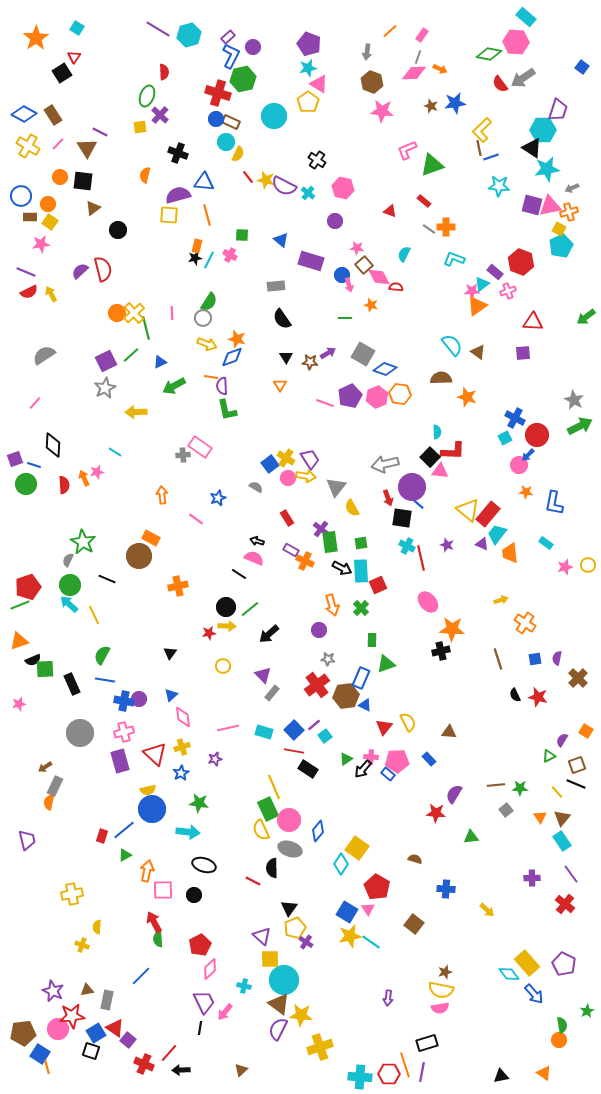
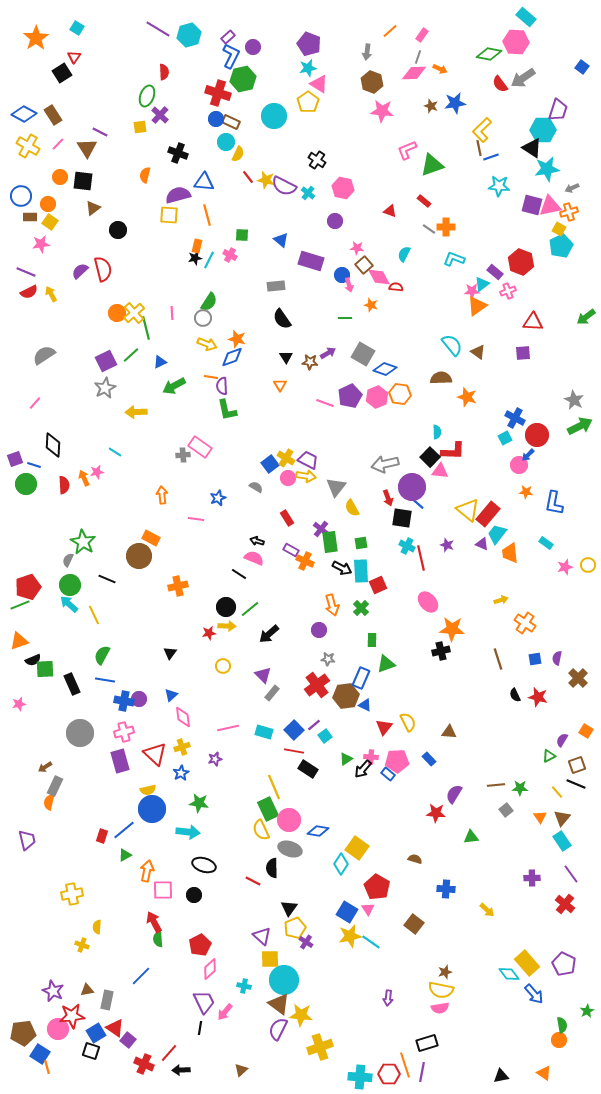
purple trapezoid at (310, 459): moved 2 px left, 1 px down; rotated 30 degrees counterclockwise
pink line at (196, 519): rotated 28 degrees counterclockwise
blue diamond at (318, 831): rotated 60 degrees clockwise
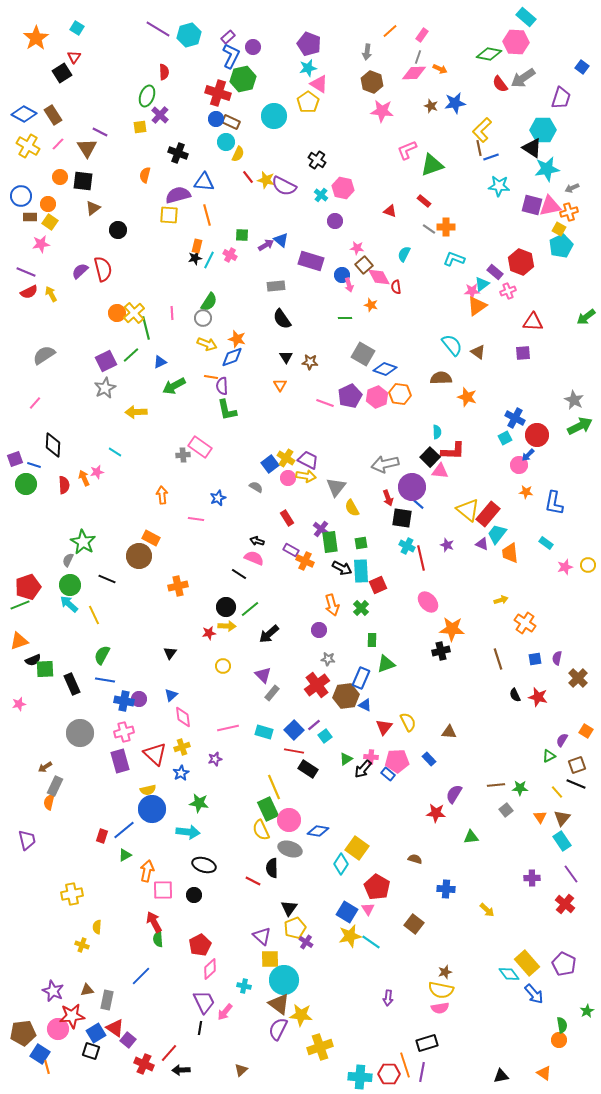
purple trapezoid at (558, 110): moved 3 px right, 12 px up
cyan cross at (308, 193): moved 13 px right, 2 px down
red semicircle at (396, 287): rotated 104 degrees counterclockwise
purple arrow at (328, 353): moved 62 px left, 108 px up
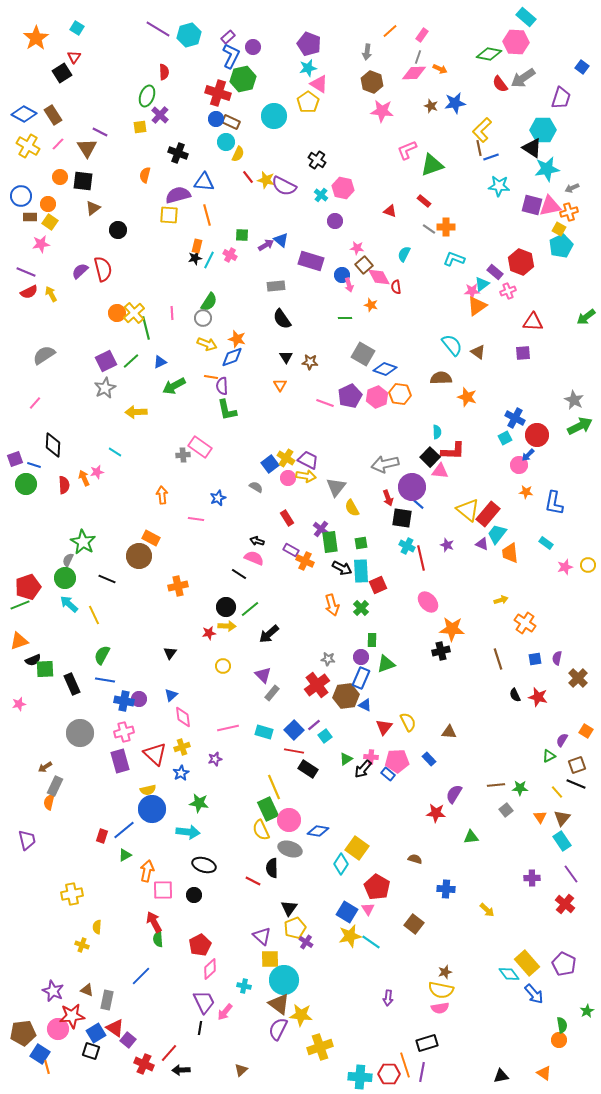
green line at (131, 355): moved 6 px down
green circle at (70, 585): moved 5 px left, 7 px up
purple circle at (319, 630): moved 42 px right, 27 px down
brown triangle at (87, 990): rotated 32 degrees clockwise
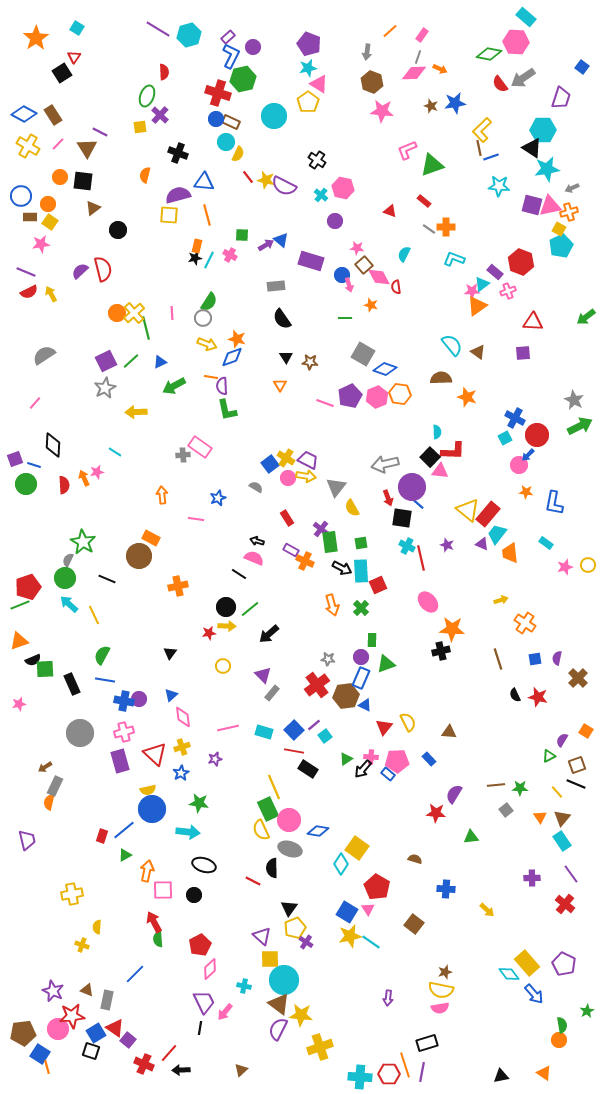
blue line at (141, 976): moved 6 px left, 2 px up
